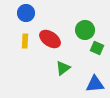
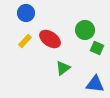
yellow rectangle: rotated 40 degrees clockwise
blue triangle: rotated 12 degrees clockwise
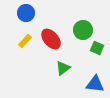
green circle: moved 2 px left
red ellipse: moved 1 px right; rotated 15 degrees clockwise
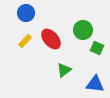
green triangle: moved 1 px right, 2 px down
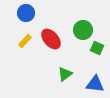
green triangle: moved 1 px right, 4 px down
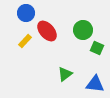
red ellipse: moved 4 px left, 8 px up
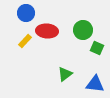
red ellipse: rotated 45 degrees counterclockwise
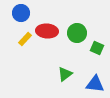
blue circle: moved 5 px left
green circle: moved 6 px left, 3 px down
yellow rectangle: moved 2 px up
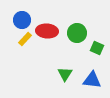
blue circle: moved 1 px right, 7 px down
green triangle: rotated 21 degrees counterclockwise
blue triangle: moved 3 px left, 4 px up
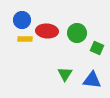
yellow rectangle: rotated 48 degrees clockwise
